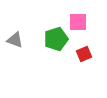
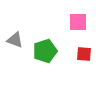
green pentagon: moved 11 px left, 12 px down
red square: rotated 28 degrees clockwise
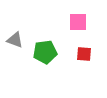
green pentagon: moved 1 px down; rotated 10 degrees clockwise
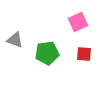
pink square: rotated 24 degrees counterclockwise
green pentagon: moved 2 px right, 1 px down
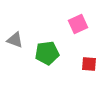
pink square: moved 2 px down
red square: moved 5 px right, 10 px down
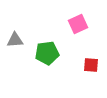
gray triangle: rotated 24 degrees counterclockwise
red square: moved 2 px right, 1 px down
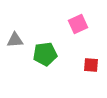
green pentagon: moved 2 px left, 1 px down
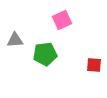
pink square: moved 16 px left, 4 px up
red square: moved 3 px right
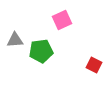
green pentagon: moved 4 px left, 3 px up
red square: rotated 21 degrees clockwise
